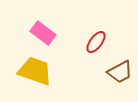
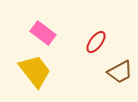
yellow trapezoid: rotated 33 degrees clockwise
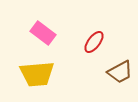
red ellipse: moved 2 px left
yellow trapezoid: moved 2 px right, 3 px down; rotated 123 degrees clockwise
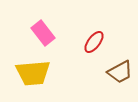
pink rectangle: rotated 15 degrees clockwise
yellow trapezoid: moved 4 px left, 1 px up
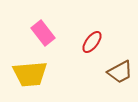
red ellipse: moved 2 px left
yellow trapezoid: moved 3 px left, 1 px down
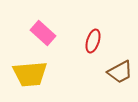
pink rectangle: rotated 10 degrees counterclockwise
red ellipse: moved 1 px right, 1 px up; rotated 20 degrees counterclockwise
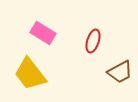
pink rectangle: rotated 10 degrees counterclockwise
yellow trapezoid: rotated 57 degrees clockwise
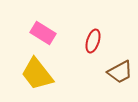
yellow trapezoid: moved 7 px right
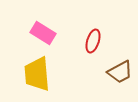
yellow trapezoid: rotated 33 degrees clockwise
